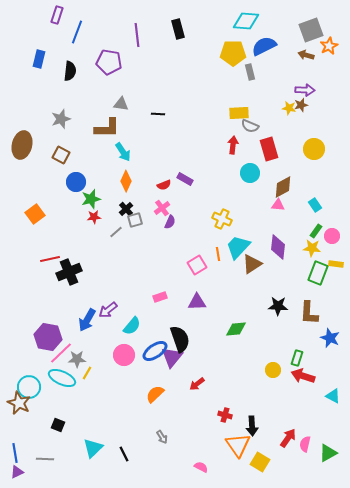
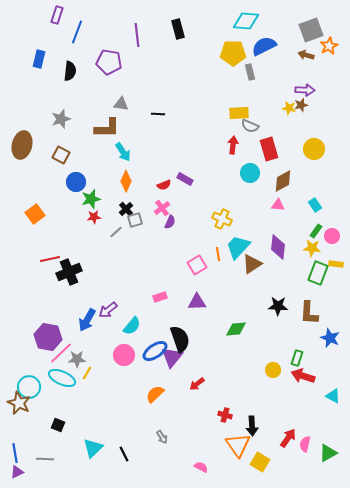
brown diamond at (283, 187): moved 6 px up
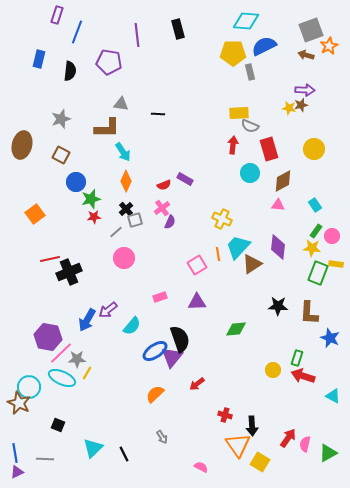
pink circle at (124, 355): moved 97 px up
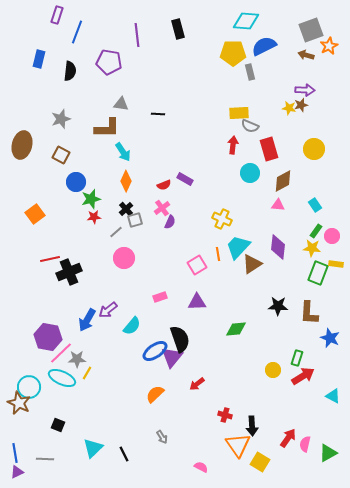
red arrow at (303, 376): rotated 130 degrees clockwise
